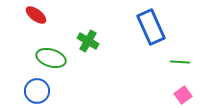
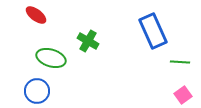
blue rectangle: moved 2 px right, 4 px down
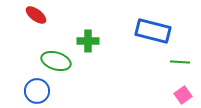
blue rectangle: rotated 52 degrees counterclockwise
green cross: rotated 30 degrees counterclockwise
green ellipse: moved 5 px right, 3 px down
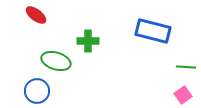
green line: moved 6 px right, 5 px down
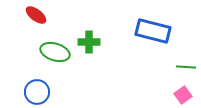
green cross: moved 1 px right, 1 px down
green ellipse: moved 1 px left, 9 px up
blue circle: moved 1 px down
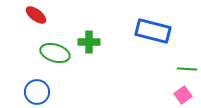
green ellipse: moved 1 px down
green line: moved 1 px right, 2 px down
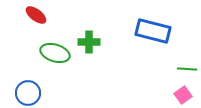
blue circle: moved 9 px left, 1 px down
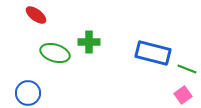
blue rectangle: moved 22 px down
green line: rotated 18 degrees clockwise
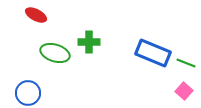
red ellipse: rotated 10 degrees counterclockwise
blue rectangle: rotated 8 degrees clockwise
green line: moved 1 px left, 6 px up
pink square: moved 1 px right, 4 px up; rotated 12 degrees counterclockwise
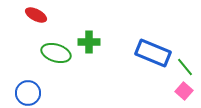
green ellipse: moved 1 px right
green line: moved 1 px left, 4 px down; rotated 30 degrees clockwise
